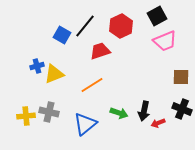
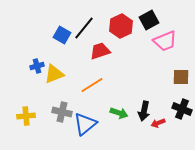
black square: moved 8 px left, 4 px down
black line: moved 1 px left, 2 px down
gray cross: moved 13 px right
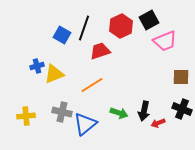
black line: rotated 20 degrees counterclockwise
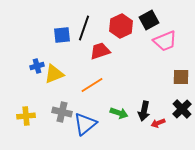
blue square: rotated 36 degrees counterclockwise
black cross: rotated 24 degrees clockwise
